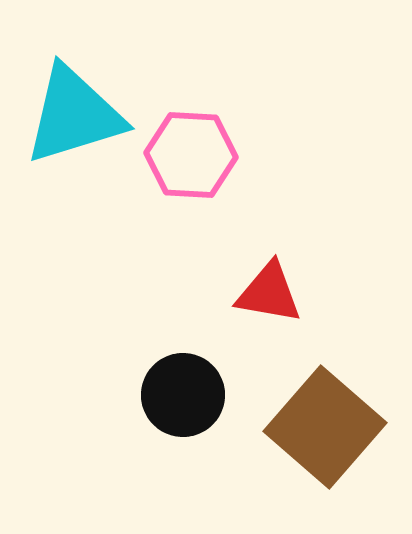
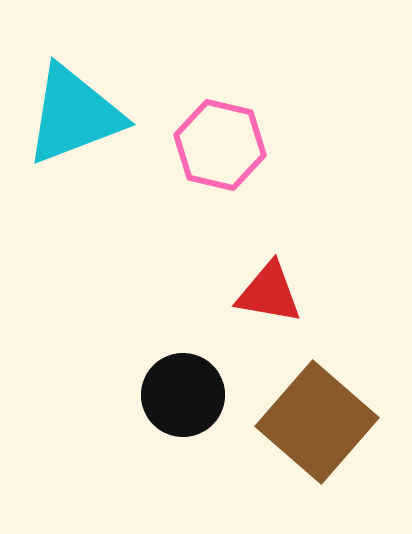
cyan triangle: rotated 4 degrees counterclockwise
pink hexagon: moved 29 px right, 10 px up; rotated 10 degrees clockwise
brown square: moved 8 px left, 5 px up
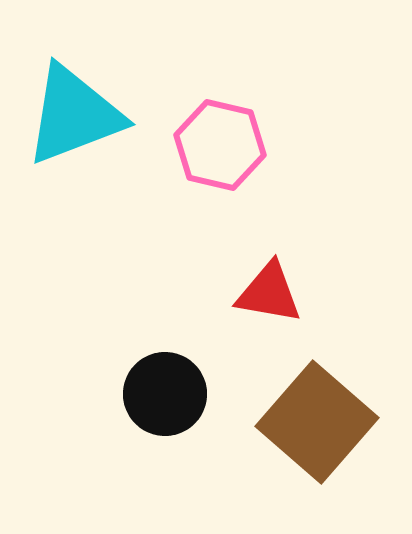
black circle: moved 18 px left, 1 px up
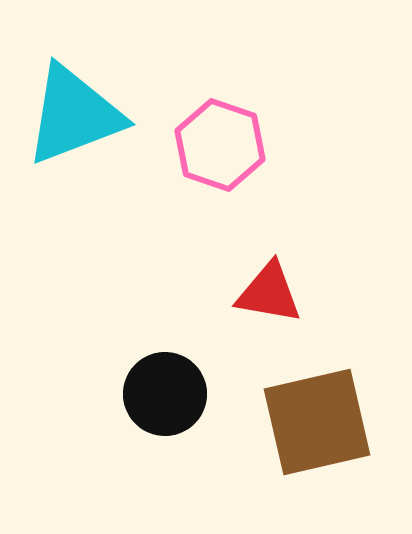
pink hexagon: rotated 6 degrees clockwise
brown square: rotated 36 degrees clockwise
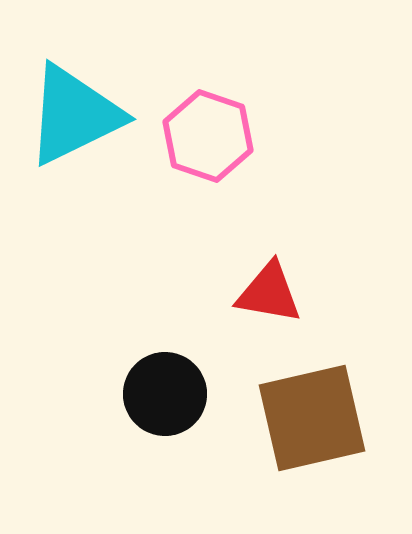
cyan triangle: rotated 5 degrees counterclockwise
pink hexagon: moved 12 px left, 9 px up
brown square: moved 5 px left, 4 px up
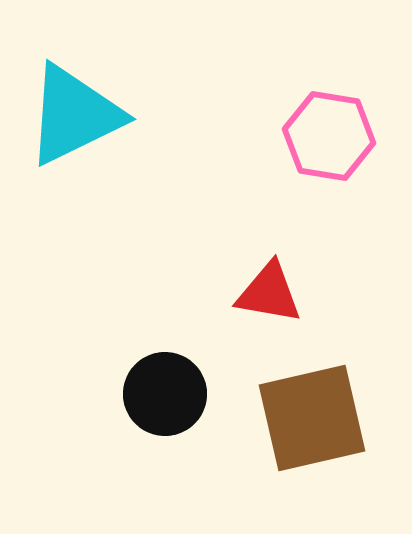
pink hexagon: moved 121 px right; rotated 10 degrees counterclockwise
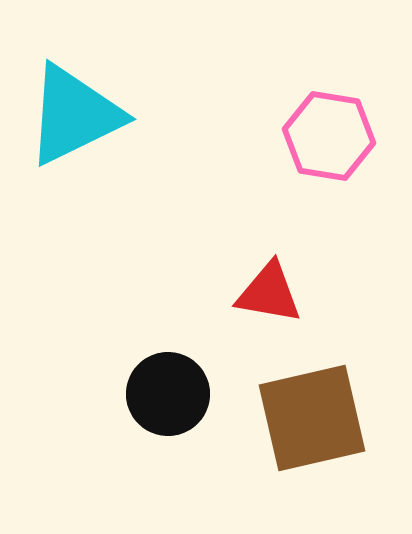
black circle: moved 3 px right
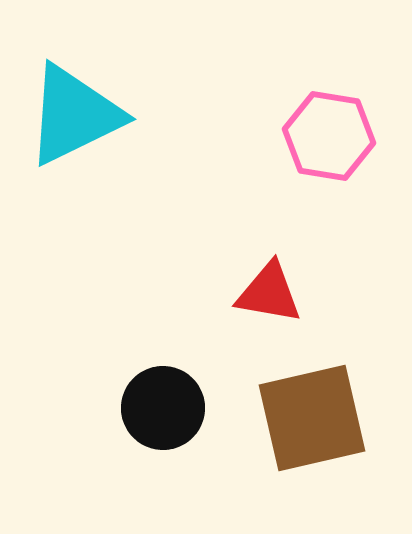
black circle: moved 5 px left, 14 px down
